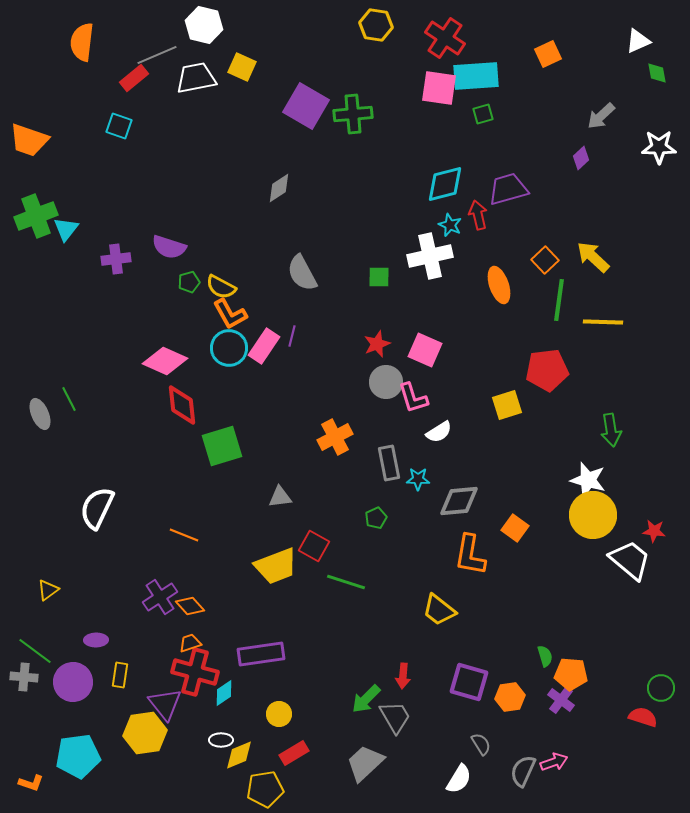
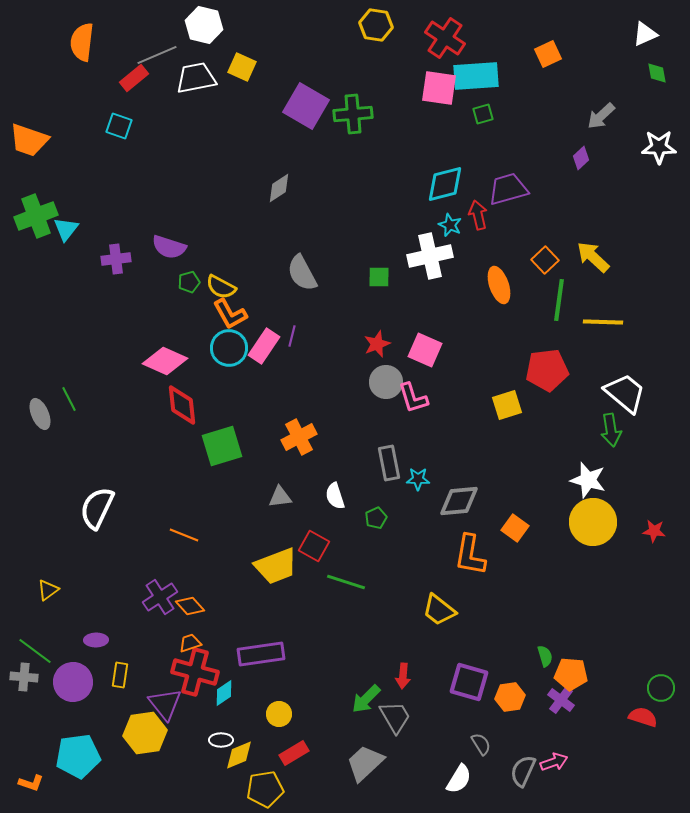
white triangle at (638, 41): moved 7 px right, 7 px up
white semicircle at (439, 432): moved 104 px left, 64 px down; rotated 104 degrees clockwise
orange cross at (335, 437): moved 36 px left
yellow circle at (593, 515): moved 7 px down
white trapezoid at (630, 560): moved 5 px left, 167 px up
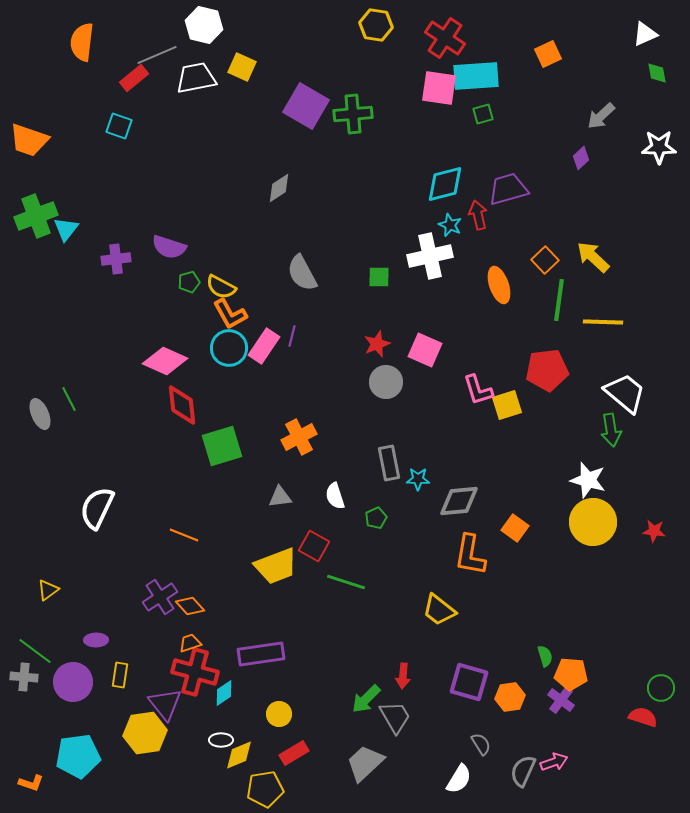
pink L-shape at (413, 398): moved 65 px right, 8 px up
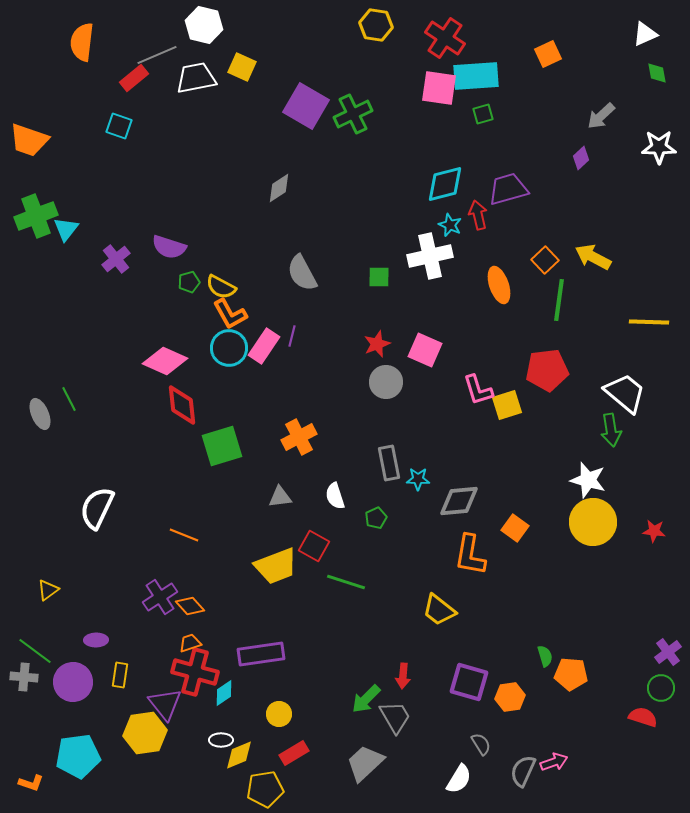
green cross at (353, 114): rotated 21 degrees counterclockwise
yellow arrow at (593, 257): rotated 15 degrees counterclockwise
purple cross at (116, 259): rotated 32 degrees counterclockwise
yellow line at (603, 322): moved 46 px right
purple cross at (561, 700): moved 107 px right, 48 px up; rotated 16 degrees clockwise
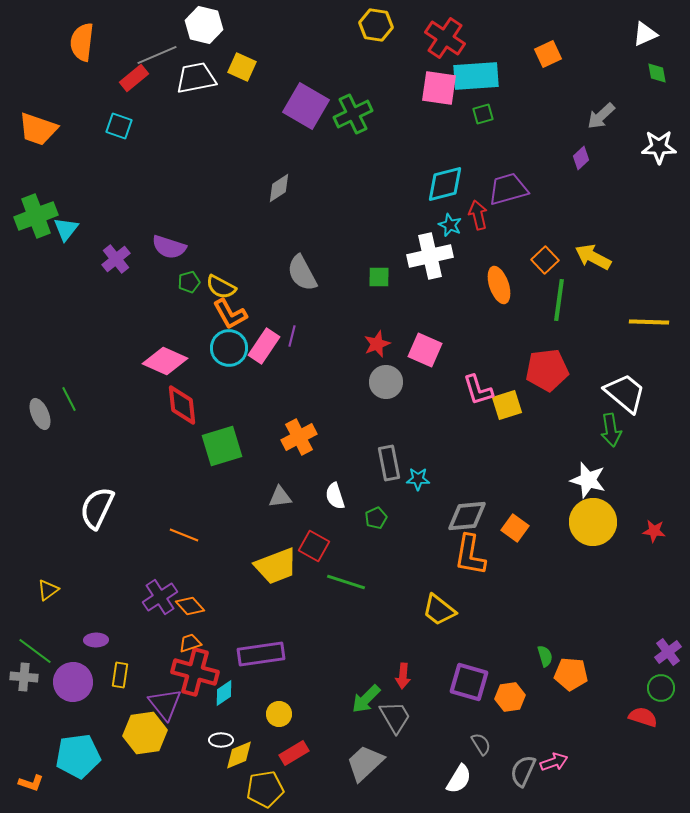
orange trapezoid at (29, 140): moved 9 px right, 11 px up
gray diamond at (459, 501): moved 8 px right, 15 px down
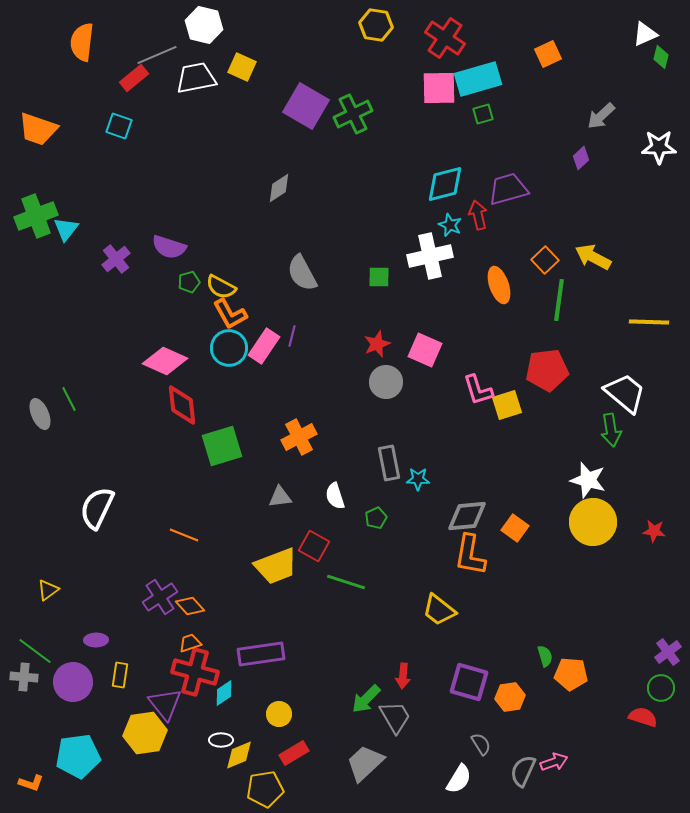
green diamond at (657, 73): moved 4 px right, 16 px up; rotated 25 degrees clockwise
cyan rectangle at (476, 76): moved 2 px right, 3 px down; rotated 12 degrees counterclockwise
pink square at (439, 88): rotated 9 degrees counterclockwise
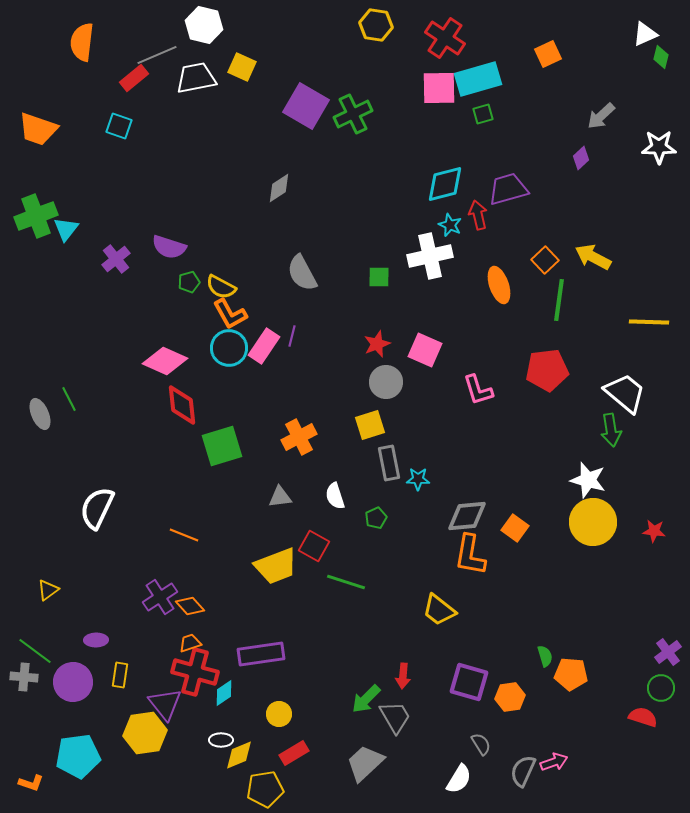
yellow square at (507, 405): moved 137 px left, 20 px down
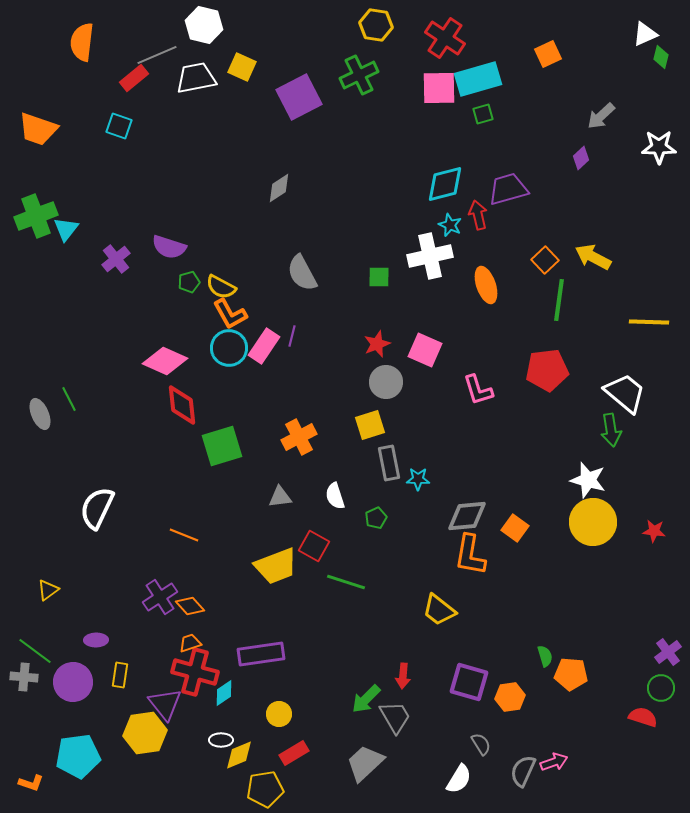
purple square at (306, 106): moved 7 px left, 9 px up; rotated 33 degrees clockwise
green cross at (353, 114): moved 6 px right, 39 px up
orange ellipse at (499, 285): moved 13 px left
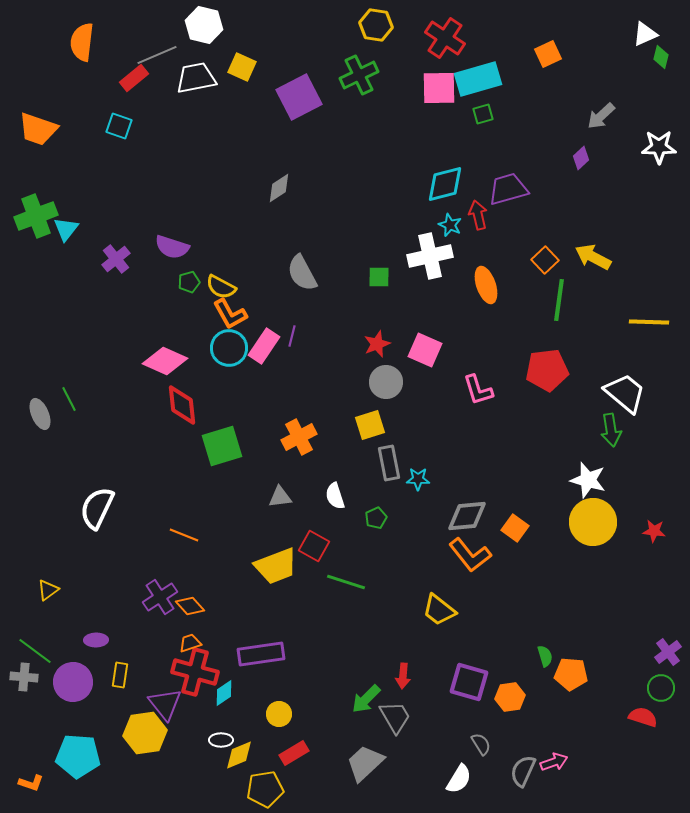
purple semicircle at (169, 247): moved 3 px right
orange L-shape at (470, 555): rotated 48 degrees counterclockwise
cyan pentagon at (78, 756): rotated 12 degrees clockwise
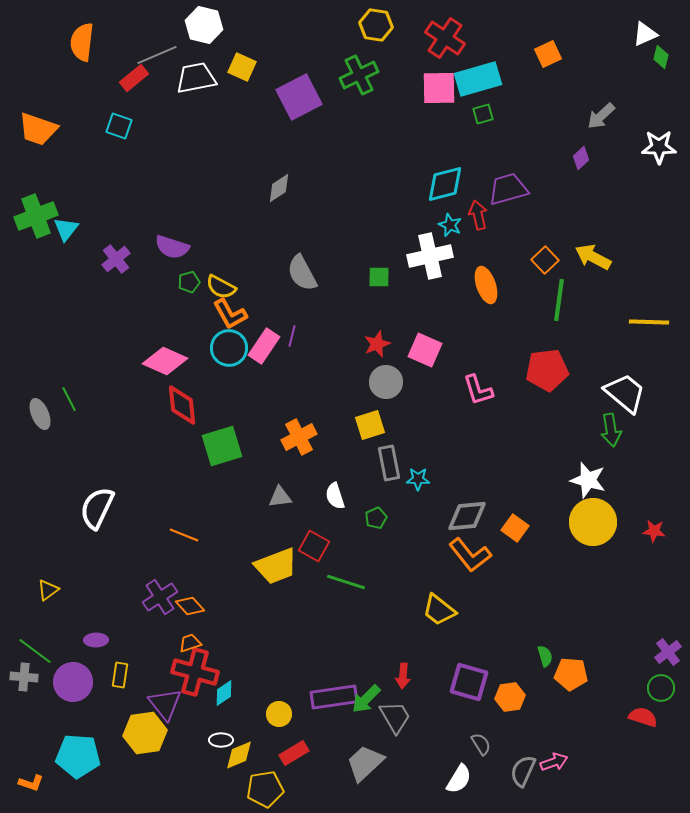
purple rectangle at (261, 654): moved 73 px right, 43 px down
